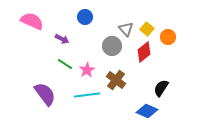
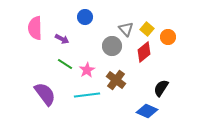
pink semicircle: moved 3 px right, 7 px down; rotated 115 degrees counterclockwise
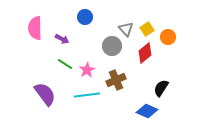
yellow square: rotated 16 degrees clockwise
red diamond: moved 1 px right, 1 px down
brown cross: rotated 30 degrees clockwise
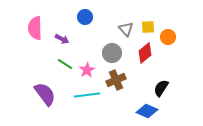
yellow square: moved 1 px right, 2 px up; rotated 32 degrees clockwise
gray circle: moved 7 px down
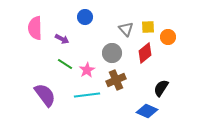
purple semicircle: moved 1 px down
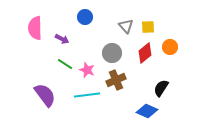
gray triangle: moved 3 px up
orange circle: moved 2 px right, 10 px down
pink star: rotated 21 degrees counterclockwise
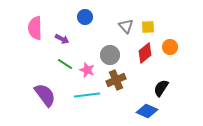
gray circle: moved 2 px left, 2 px down
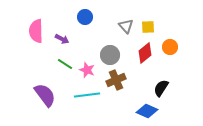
pink semicircle: moved 1 px right, 3 px down
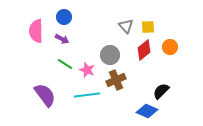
blue circle: moved 21 px left
red diamond: moved 1 px left, 3 px up
black semicircle: moved 3 px down; rotated 12 degrees clockwise
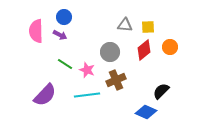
gray triangle: moved 1 px left, 1 px up; rotated 42 degrees counterclockwise
purple arrow: moved 2 px left, 4 px up
gray circle: moved 3 px up
purple semicircle: rotated 80 degrees clockwise
blue diamond: moved 1 px left, 1 px down
